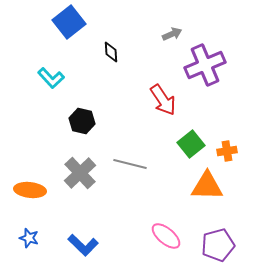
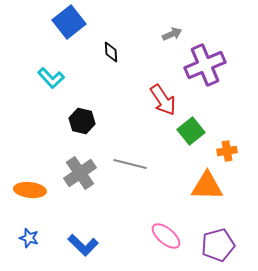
green square: moved 13 px up
gray cross: rotated 8 degrees clockwise
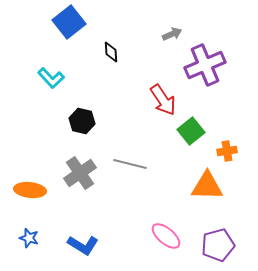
blue L-shape: rotated 12 degrees counterclockwise
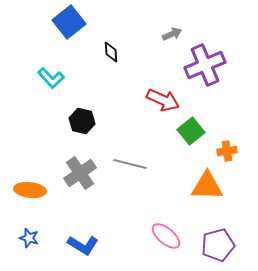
red arrow: rotated 32 degrees counterclockwise
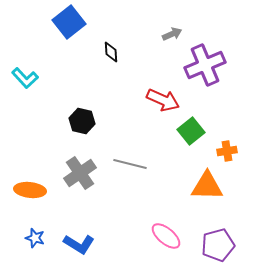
cyan L-shape: moved 26 px left
blue star: moved 6 px right
blue L-shape: moved 4 px left, 1 px up
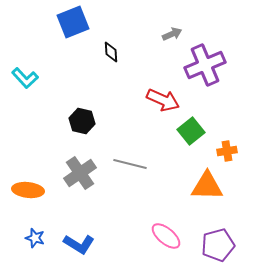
blue square: moved 4 px right; rotated 16 degrees clockwise
orange ellipse: moved 2 px left
